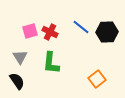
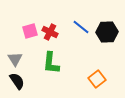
gray triangle: moved 5 px left, 2 px down
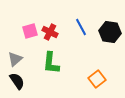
blue line: rotated 24 degrees clockwise
black hexagon: moved 3 px right; rotated 10 degrees clockwise
gray triangle: rotated 21 degrees clockwise
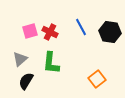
gray triangle: moved 5 px right
black semicircle: moved 9 px right; rotated 114 degrees counterclockwise
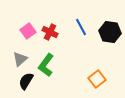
pink square: moved 2 px left; rotated 21 degrees counterclockwise
green L-shape: moved 5 px left, 2 px down; rotated 30 degrees clockwise
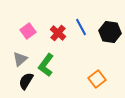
red cross: moved 8 px right, 1 px down; rotated 14 degrees clockwise
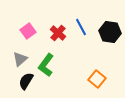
orange square: rotated 12 degrees counterclockwise
